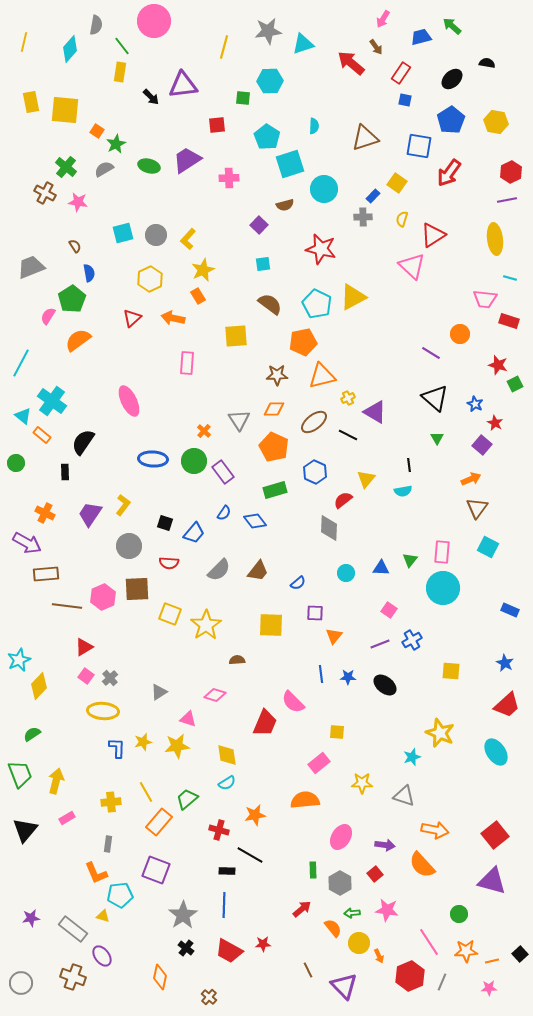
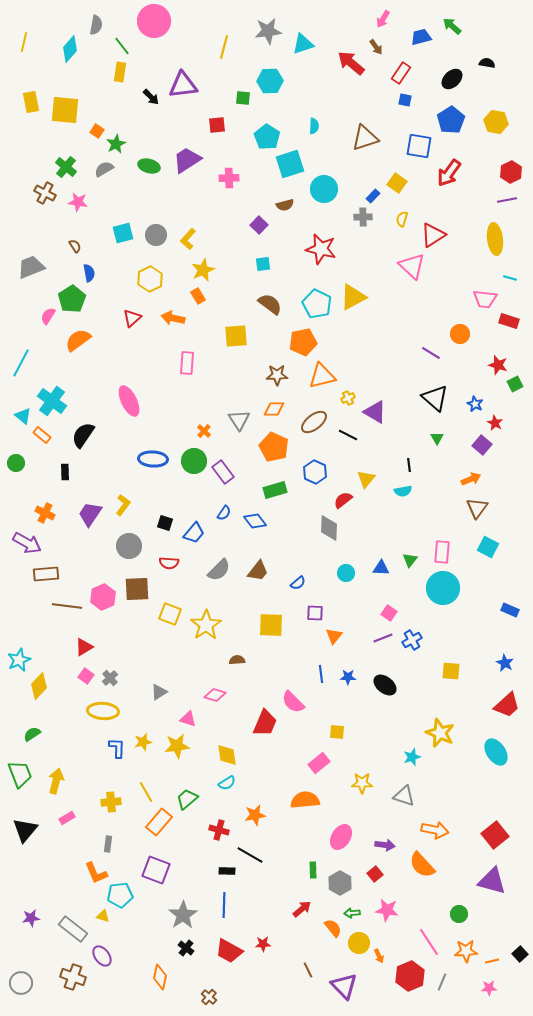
black semicircle at (83, 442): moved 7 px up
pink square at (389, 610): moved 3 px down
purple line at (380, 644): moved 3 px right, 6 px up
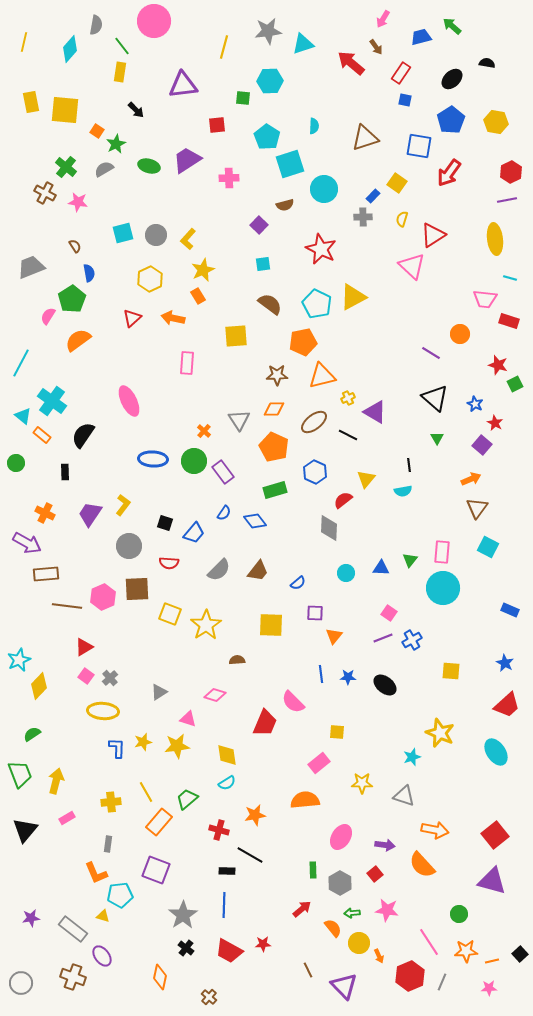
black arrow at (151, 97): moved 15 px left, 13 px down
red star at (321, 249): rotated 12 degrees clockwise
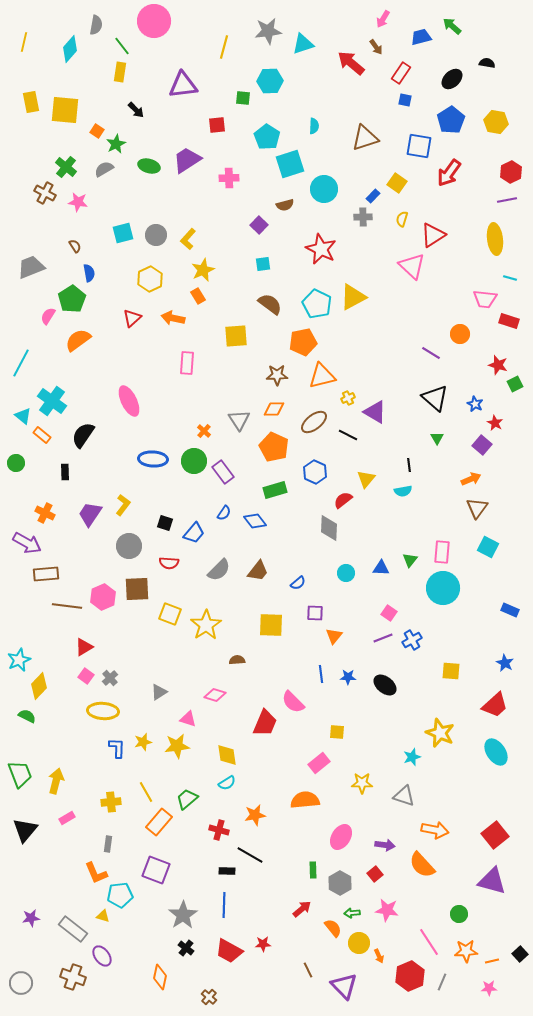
red trapezoid at (507, 705): moved 12 px left
green semicircle at (32, 734): moved 5 px left, 18 px up; rotated 60 degrees clockwise
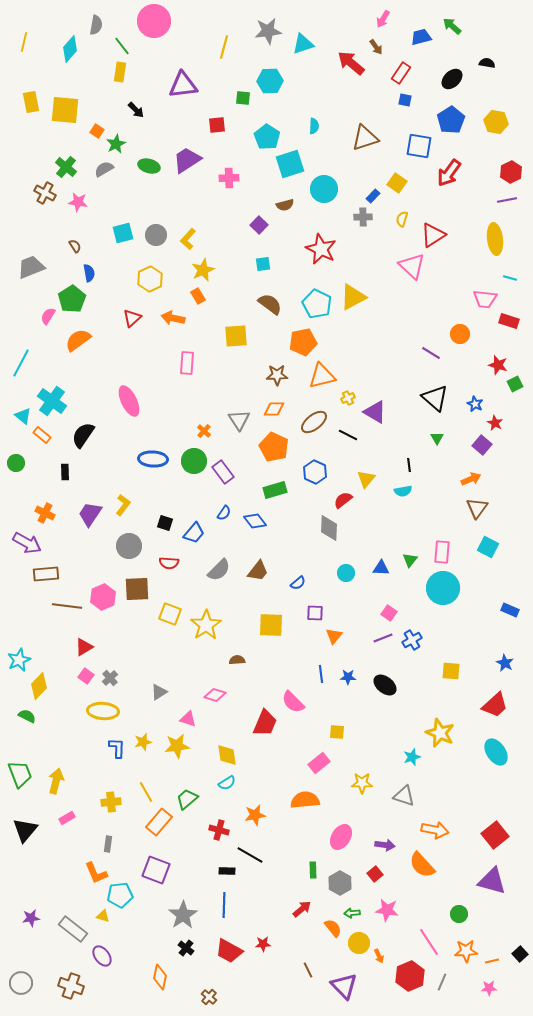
brown cross at (73, 977): moved 2 px left, 9 px down
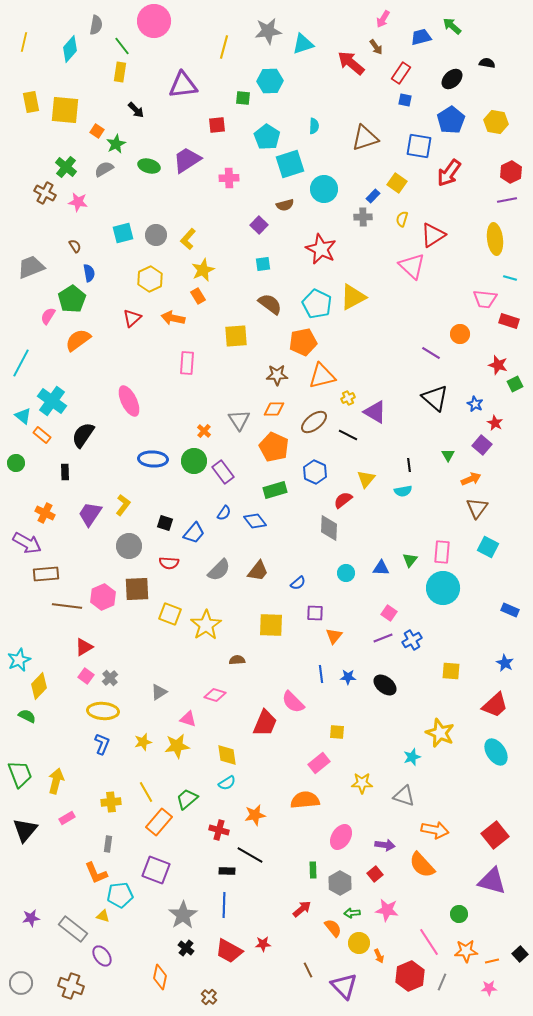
green triangle at (437, 438): moved 11 px right, 17 px down
blue L-shape at (117, 748): moved 15 px left, 4 px up; rotated 20 degrees clockwise
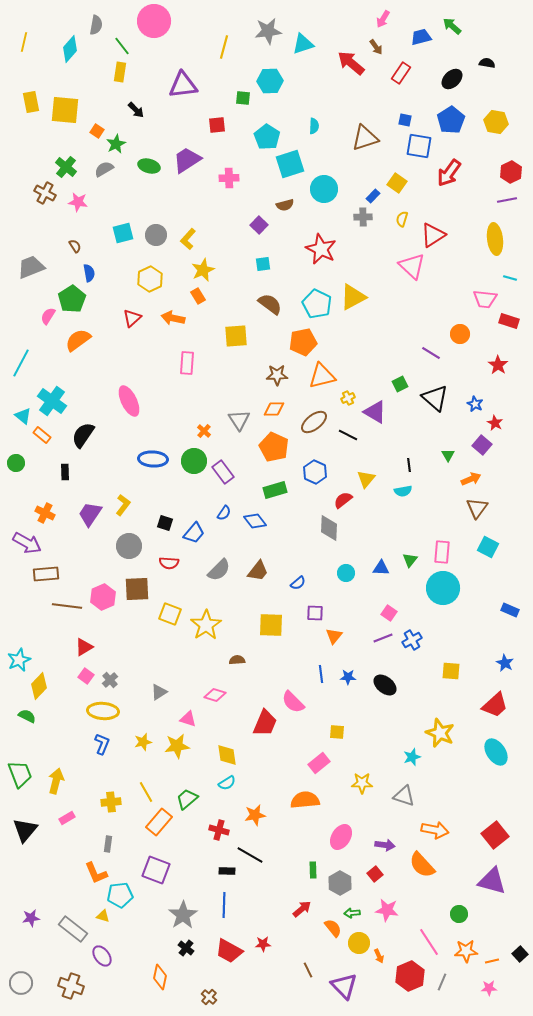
blue square at (405, 100): moved 20 px down
red star at (498, 365): rotated 18 degrees clockwise
green square at (515, 384): moved 115 px left
gray cross at (110, 678): moved 2 px down
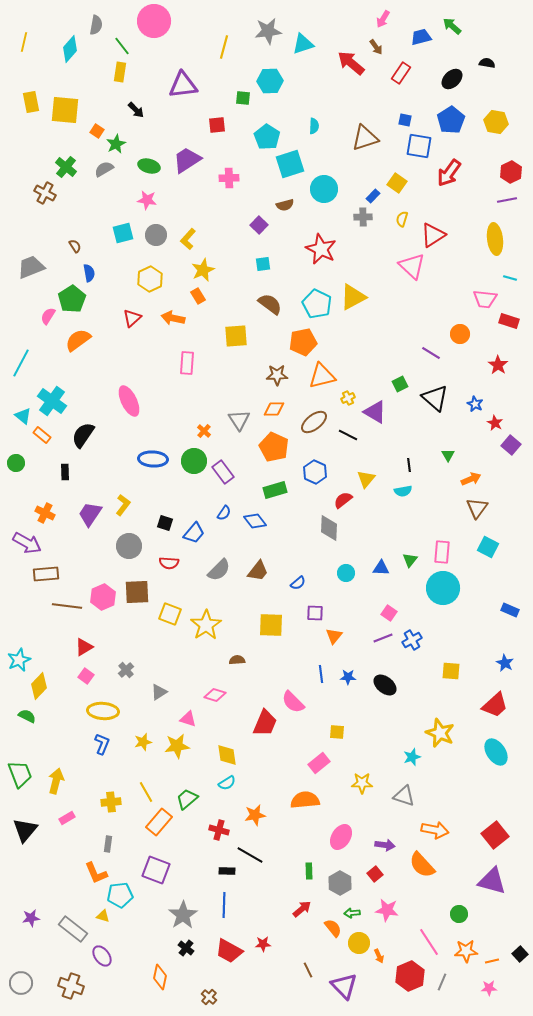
pink star at (78, 202): moved 69 px right, 2 px up
purple square at (482, 445): moved 29 px right
brown square at (137, 589): moved 3 px down
gray cross at (110, 680): moved 16 px right, 10 px up
green rectangle at (313, 870): moved 4 px left, 1 px down
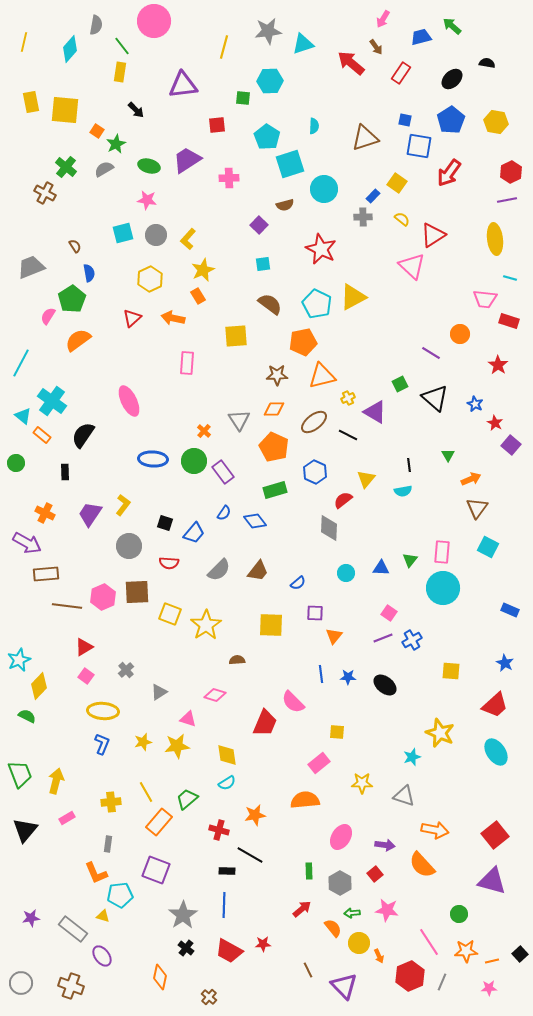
yellow semicircle at (402, 219): rotated 112 degrees clockwise
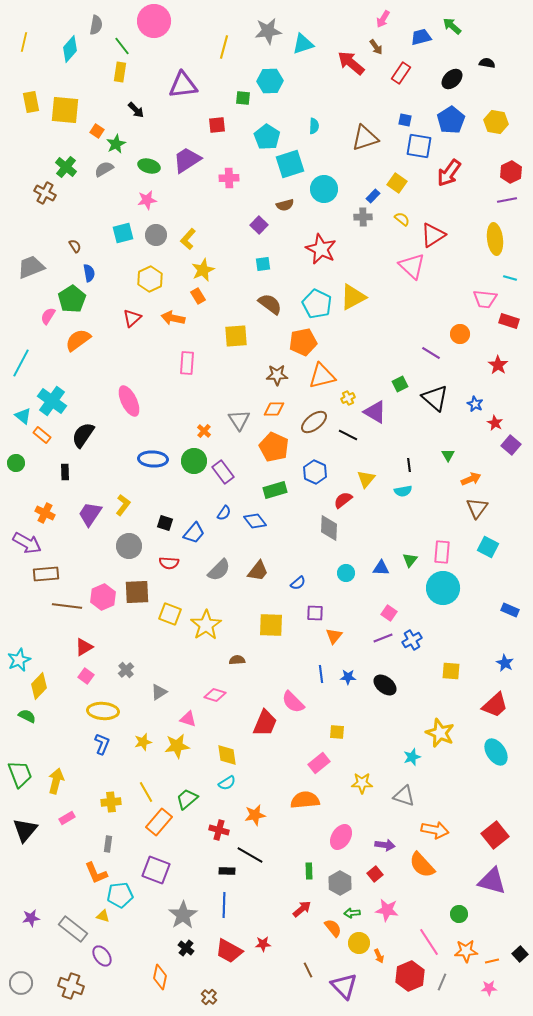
pink star at (147, 200): rotated 18 degrees counterclockwise
